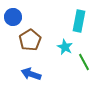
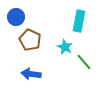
blue circle: moved 3 px right
brown pentagon: rotated 15 degrees counterclockwise
green line: rotated 12 degrees counterclockwise
blue arrow: rotated 12 degrees counterclockwise
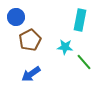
cyan rectangle: moved 1 px right, 1 px up
brown pentagon: rotated 20 degrees clockwise
cyan star: rotated 21 degrees counterclockwise
blue arrow: rotated 42 degrees counterclockwise
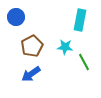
brown pentagon: moved 2 px right, 6 px down
green line: rotated 12 degrees clockwise
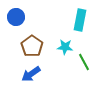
brown pentagon: rotated 10 degrees counterclockwise
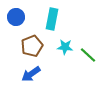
cyan rectangle: moved 28 px left, 1 px up
brown pentagon: rotated 15 degrees clockwise
green line: moved 4 px right, 7 px up; rotated 18 degrees counterclockwise
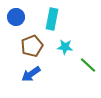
green line: moved 10 px down
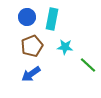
blue circle: moved 11 px right
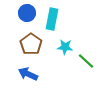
blue circle: moved 4 px up
brown pentagon: moved 1 px left, 2 px up; rotated 15 degrees counterclockwise
green line: moved 2 px left, 4 px up
blue arrow: moved 3 px left; rotated 60 degrees clockwise
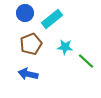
blue circle: moved 2 px left
cyan rectangle: rotated 40 degrees clockwise
brown pentagon: rotated 15 degrees clockwise
blue arrow: rotated 12 degrees counterclockwise
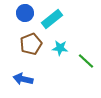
cyan star: moved 5 px left, 1 px down
blue arrow: moved 5 px left, 5 px down
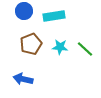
blue circle: moved 1 px left, 2 px up
cyan rectangle: moved 2 px right, 3 px up; rotated 30 degrees clockwise
cyan star: moved 1 px up
green line: moved 1 px left, 12 px up
